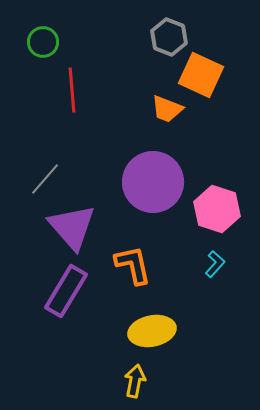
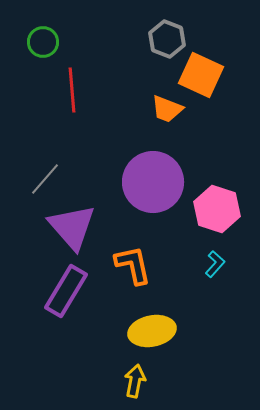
gray hexagon: moved 2 px left, 2 px down
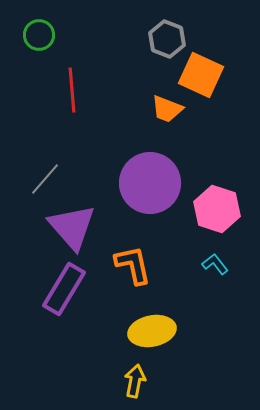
green circle: moved 4 px left, 7 px up
purple circle: moved 3 px left, 1 px down
cyan L-shape: rotated 80 degrees counterclockwise
purple rectangle: moved 2 px left, 2 px up
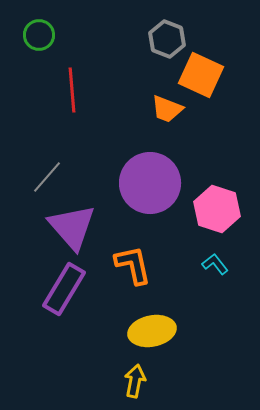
gray line: moved 2 px right, 2 px up
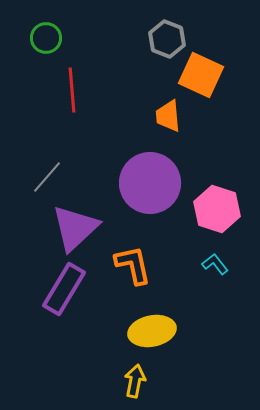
green circle: moved 7 px right, 3 px down
orange trapezoid: moved 1 px right, 7 px down; rotated 64 degrees clockwise
purple triangle: moved 3 px right, 1 px down; rotated 28 degrees clockwise
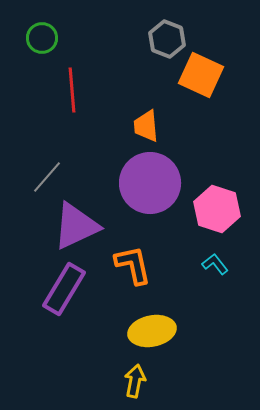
green circle: moved 4 px left
orange trapezoid: moved 22 px left, 10 px down
purple triangle: moved 1 px right, 2 px up; rotated 18 degrees clockwise
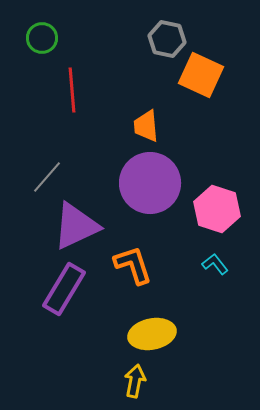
gray hexagon: rotated 9 degrees counterclockwise
orange L-shape: rotated 6 degrees counterclockwise
yellow ellipse: moved 3 px down
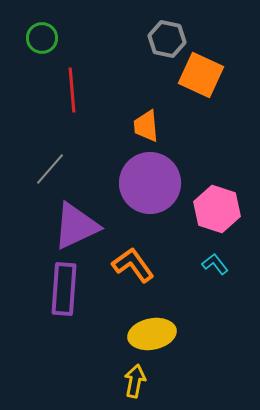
gray line: moved 3 px right, 8 px up
orange L-shape: rotated 18 degrees counterclockwise
purple rectangle: rotated 27 degrees counterclockwise
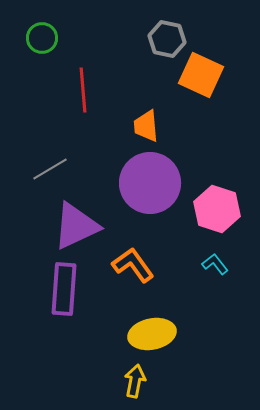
red line: moved 11 px right
gray line: rotated 18 degrees clockwise
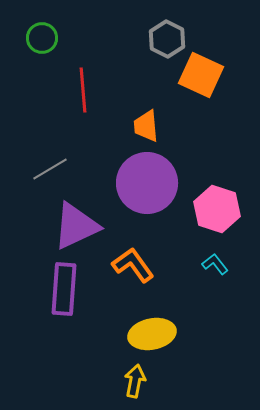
gray hexagon: rotated 15 degrees clockwise
purple circle: moved 3 px left
